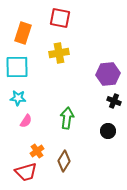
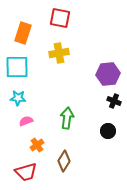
pink semicircle: rotated 144 degrees counterclockwise
orange cross: moved 6 px up
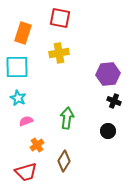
cyan star: rotated 21 degrees clockwise
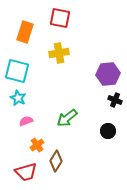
orange rectangle: moved 2 px right, 1 px up
cyan square: moved 4 px down; rotated 15 degrees clockwise
black cross: moved 1 px right, 1 px up
green arrow: rotated 135 degrees counterclockwise
brown diamond: moved 8 px left
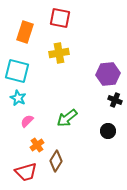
pink semicircle: moved 1 px right; rotated 24 degrees counterclockwise
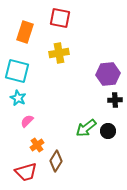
black cross: rotated 24 degrees counterclockwise
green arrow: moved 19 px right, 10 px down
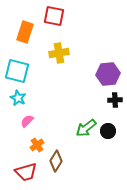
red square: moved 6 px left, 2 px up
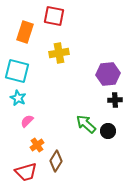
green arrow: moved 4 px up; rotated 80 degrees clockwise
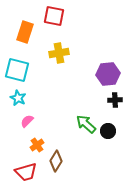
cyan square: moved 1 px up
